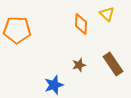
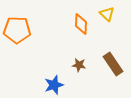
brown star: rotated 24 degrees clockwise
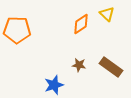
orange diamond: rotated 55 degrees clockwise
brown rectangle: moved 2 px left, 3 px down; rotated 20 degrees counterclockwise
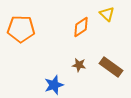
orange diamond: moved 3 px down
orange pentagon: moved 4 px right, 1 px up
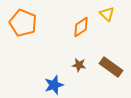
orange pentagon: moved 2 px right, 6 px up; rotated 20 degrees clockwise
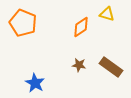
yellow triangle: rotated 28 degrees counterclockwise
blue star: moved 19 px left, 2 px up; rotated 24 degrees counterclockwise
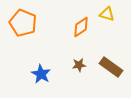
brown star: rotated 16 degrees counterclockwise
blue star: moved 6 px right, 9 px up
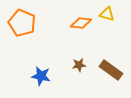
orange pentagon: moved 1 px left
orange diamond: moved 4 px up; rotated 40 degrees clockwise
brown rectangle: moved 3 px down
blue star: moved 2 px down; rotated 18 degrees counterclockwise
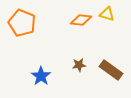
orange diamond: moved 3 px up
blue star: rotated 24 degrees clockwise
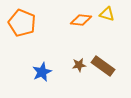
brown rectangle: moved 8 px left, 4 px up
blue star: moved 1 px right, 4 px up; rotated 12 degrees clockwise
